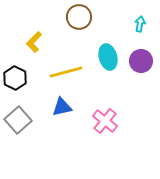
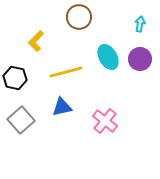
yellow L-shape: moved 2 px right, 1 px up
cyan ellipse: rotated 15 degrees counterclockwise
purple circle: moved 1 px left, 2 px up
black hexagon: rotated 15 degrees counterclockwise
gray square: moved 3 px right
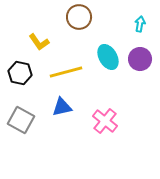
yellow L-shape: moved 3 px right, 1 px down; rotated 80 degrees counterclockwise
black hexagon: moved 5 px right, 5 px up
gray square: rotated 20 degrees counterclockwise
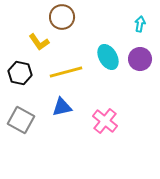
brown circle: moved 17 px left
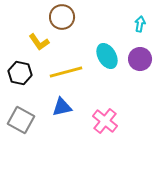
cyan ellipse: moved 1 px left, 1 px up
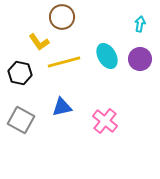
yellow line: moved 2 px left, 10 px up
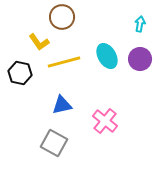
blue triangle: moved 2 px up
gray square: moved 33 px right, 23 px down
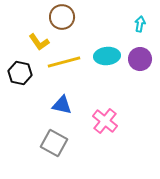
cyan ellipse: rotated 65 degrees counterclockwise
blue triangle: rotated 25 degrees clockwise
